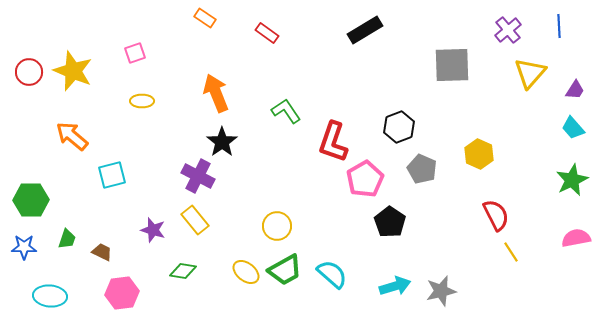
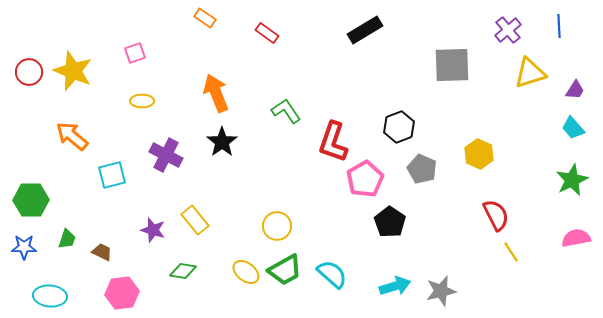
yellow triangle at (530, 73): rotated 32 degrees clockwise
purple cross at (198, 176): moved 32 px left, 21 px up
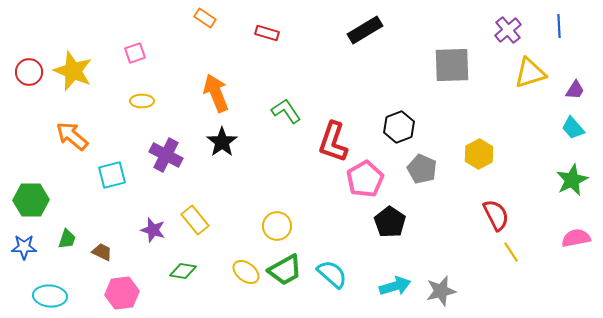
red rectangle at (267, 33): rotated 20 degrees counterclockwise
yellow hexagon at (479, 154): rotated 8 degrees clockwise
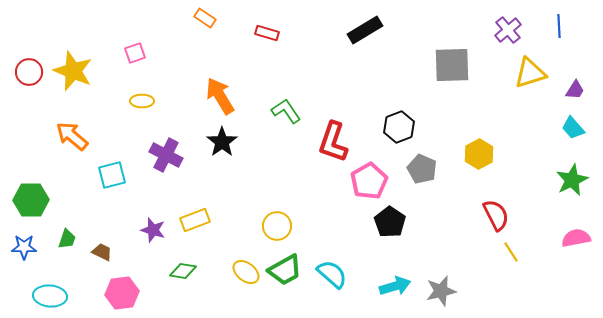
orange arrow at (216, 93): moved 4 px right, 3 px down; rotated 9 degrees counterclockwise
pink pentagon at (365, 179): moved 4 px right, 2 px down
yellow rectangle at (195, 220): rotated 72 degrees counterclockwise
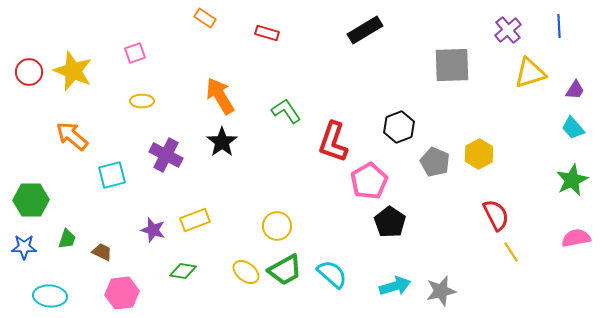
gray pentagon at (422, 169): moved 13 px right, 7 px up
